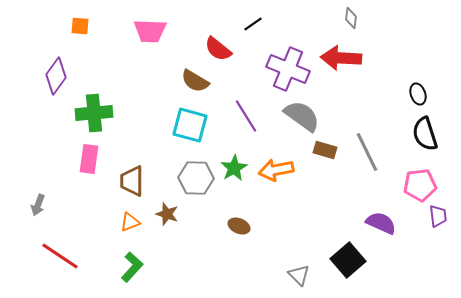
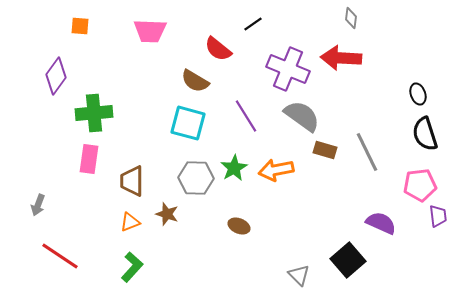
cyan square: moved 2 px left, 2 px up
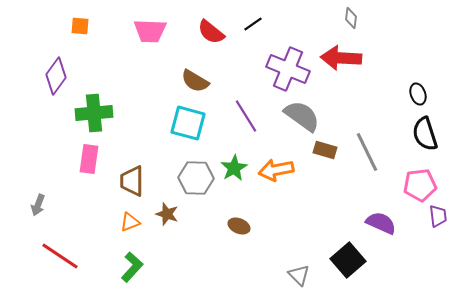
red semicircle: moved 7 px left, 17 px up
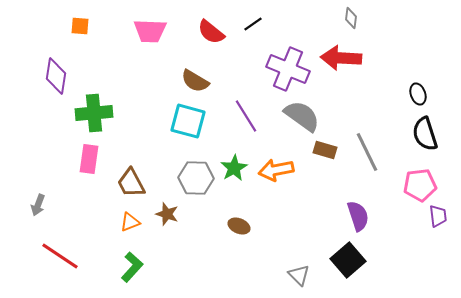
purple diamond: rotated 27 degrees counterclockwise
cyan square: moved 2 px up
brown trapezoid: moved 1 px left, 2 px down; rotated 28 degrees counterclockwise
purple semicircle: moved 23 px left, 7 px up; rotated 48 degrees clockwise
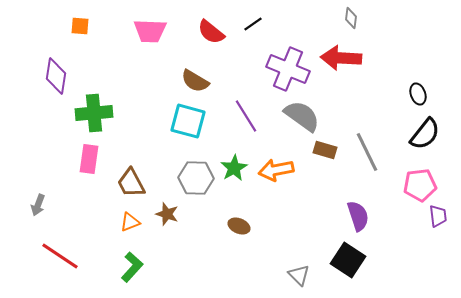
black semicircle: rotated 124 degrees counterclockwise
black square: rotated 16 degrees counterclockwise
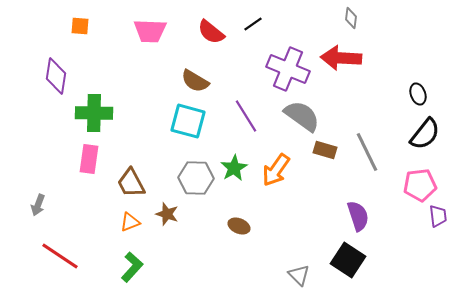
green cross: rotated 6 degrees clockwise
orange arrow: rotated 44 degrees counterclockwise
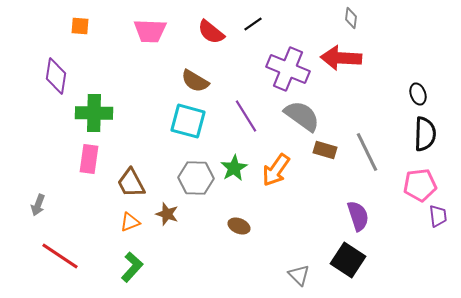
black semicircle: rotated 36 degrees counterclockwise
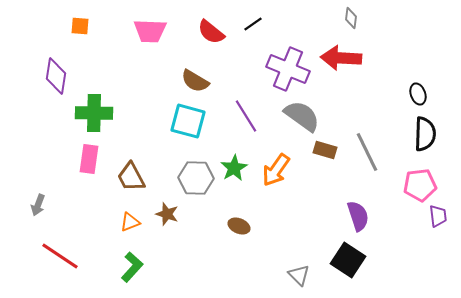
brown trapezoid: moved 6 px up
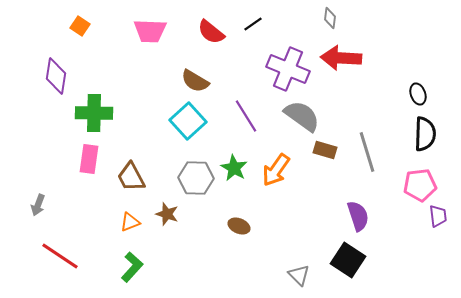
gray diamond: moved 21 px left
orange square: rotated 30 degrees clockwise
cyan square: rotated 33 degrees clockwise
gray line: rotated 9 degrees clockwise
green star: rotated 12 degrees counterclockwise
